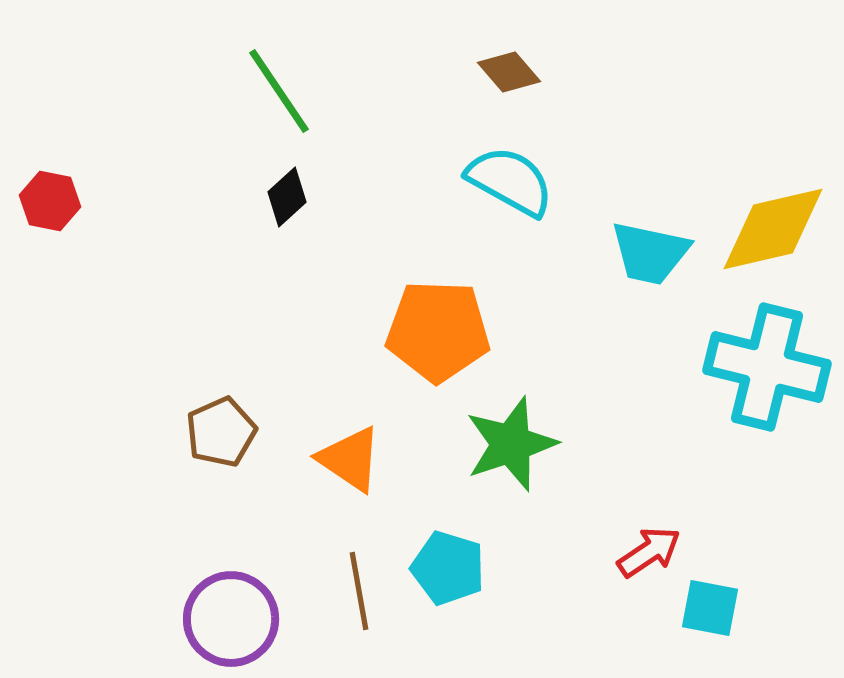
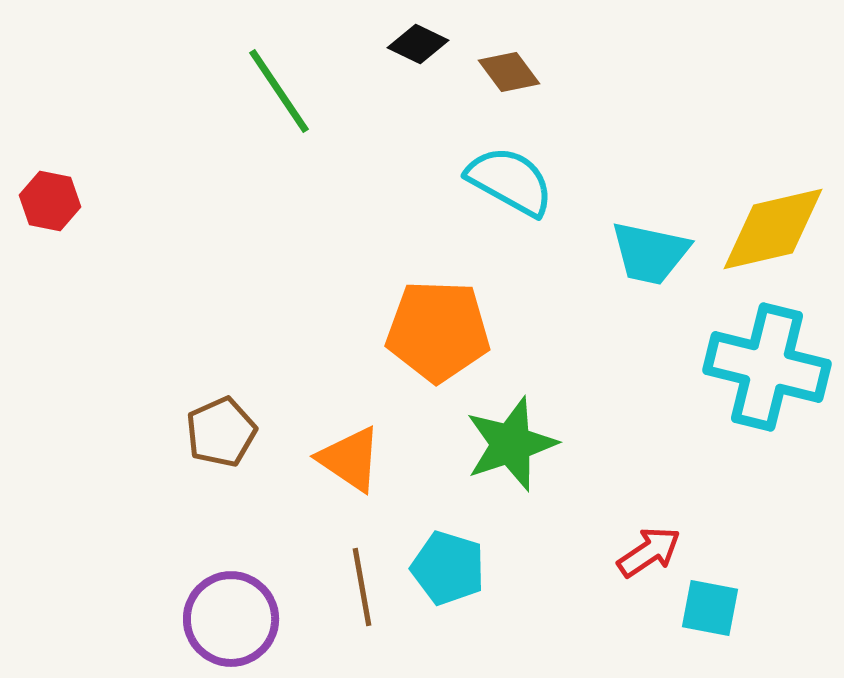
brown diamond: rotated 4 degrees clockwise
black diamond: moved 131 px right, 153 px up; rotated 68 degrees clockwise
brown line: moved 3 px right, 4 px up
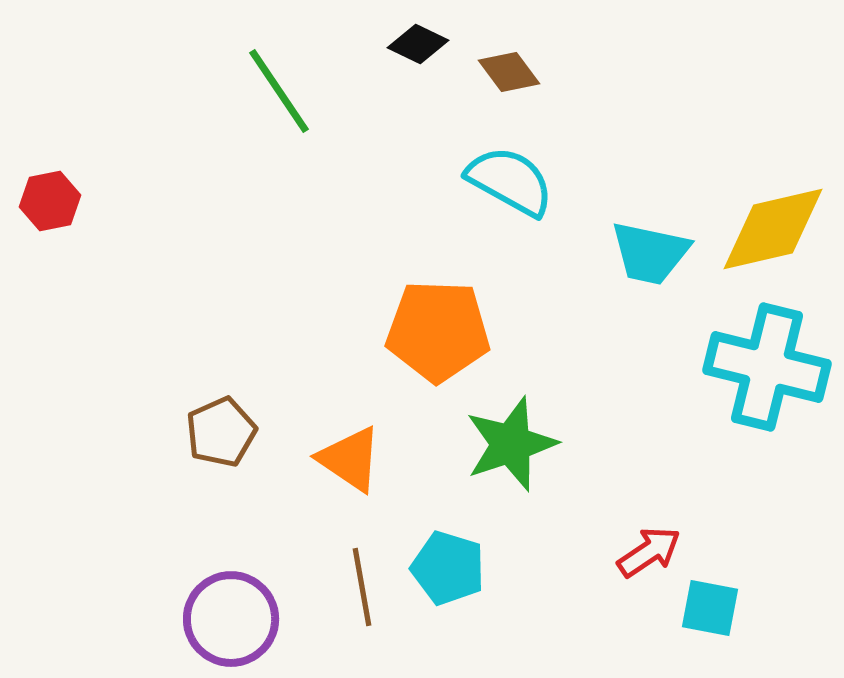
red hexagon: rotated 22 degrees counterclockwise
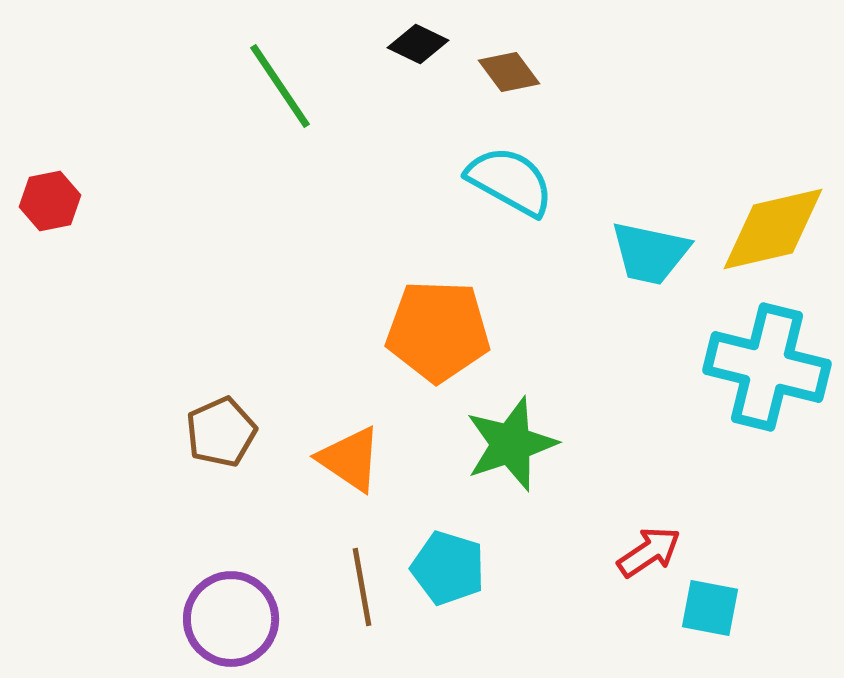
green line: moved 1 px right, 5 px up
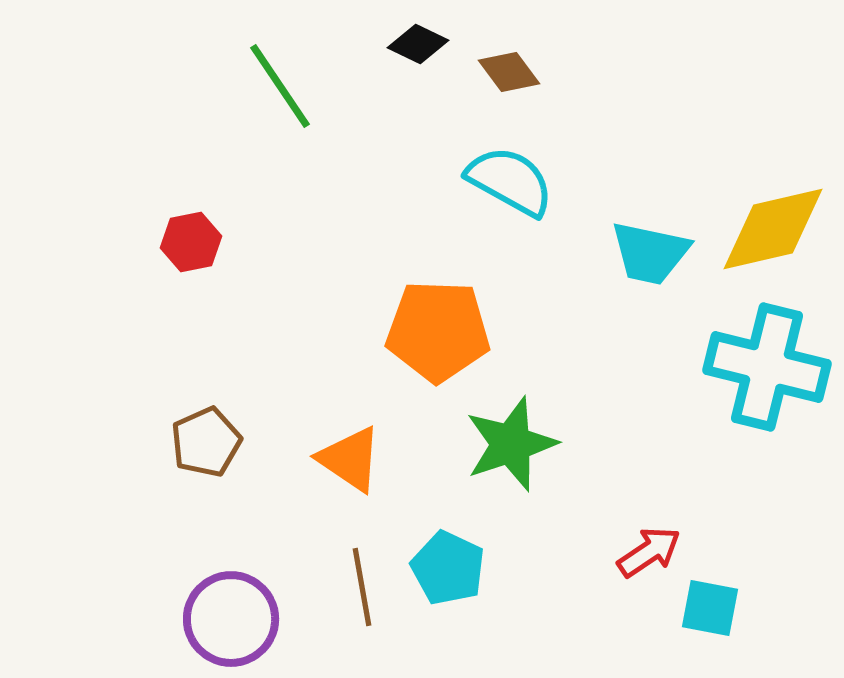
red hexagon: moved 141 px right, 41 px down
brown pentagon: moved 15 px left, 10 px down
cyan pentagon: rotated 8 degrees clockwise
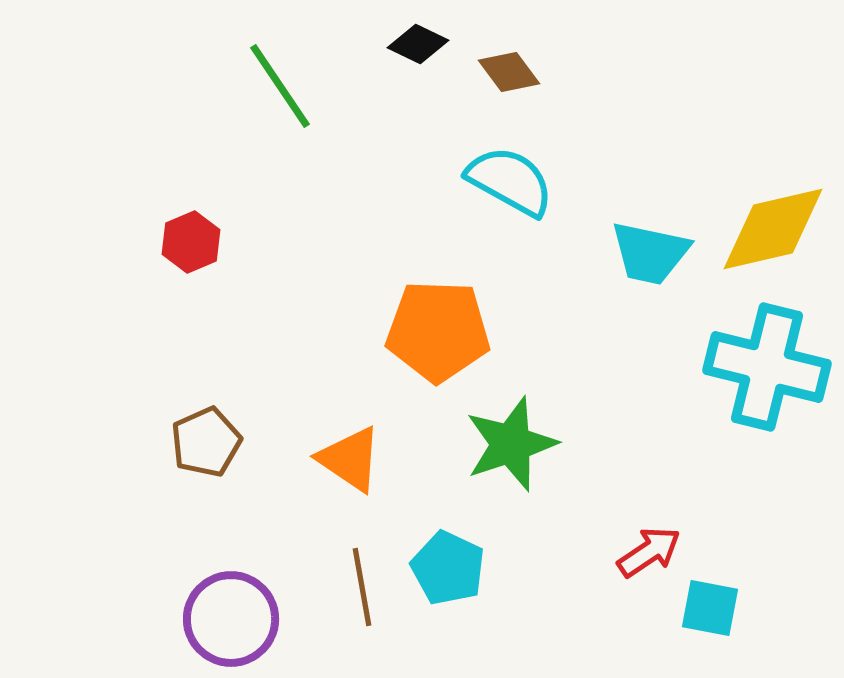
red hexagon: rotated 12 degrees counterclockwise
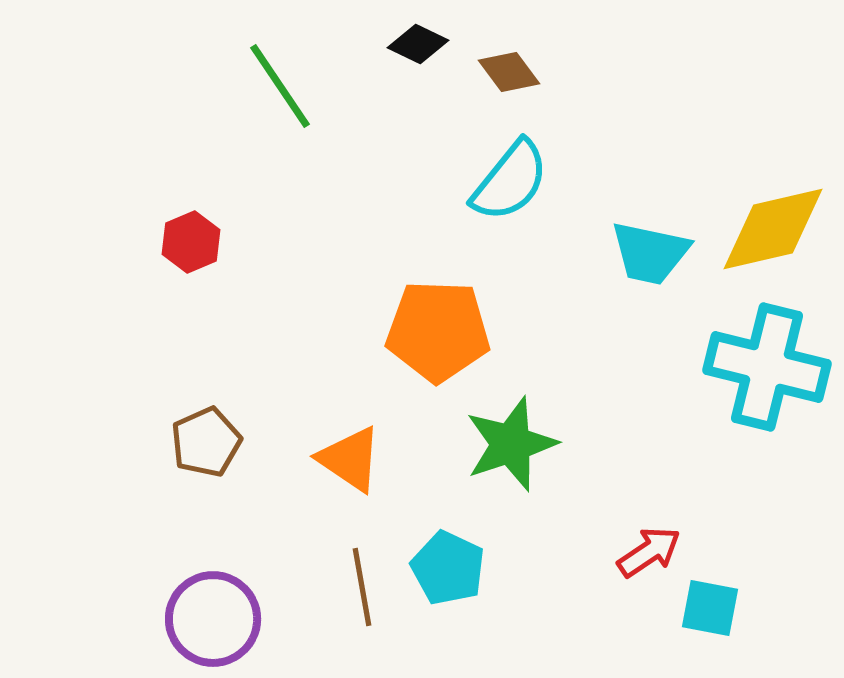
cyan semicircle: rotated 100 degrees clockwise
purple circle: moved 18 px left
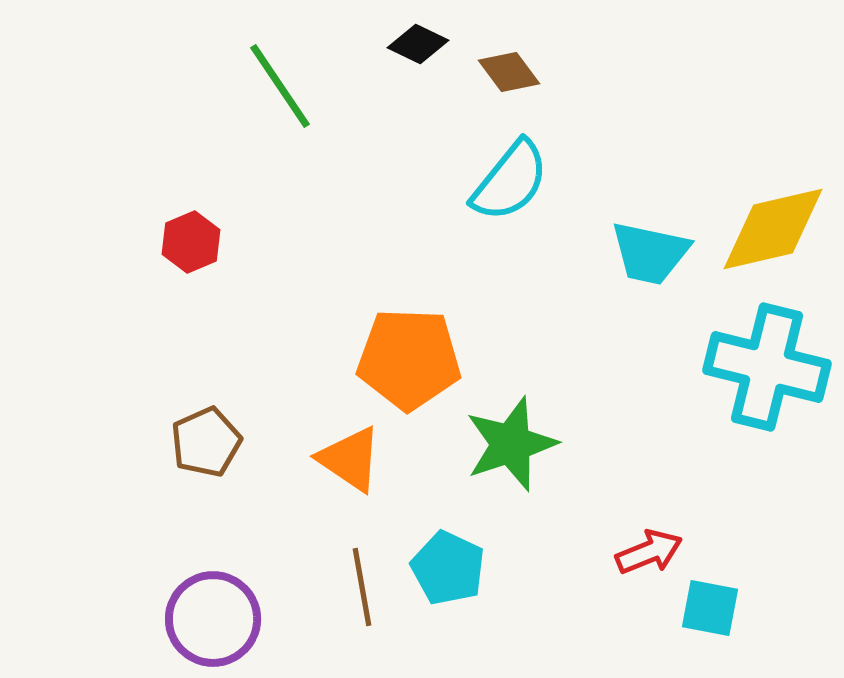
orange pentagon: moved 29 px left, 28 px down
red arrow: rotated 12 degrees clockwise
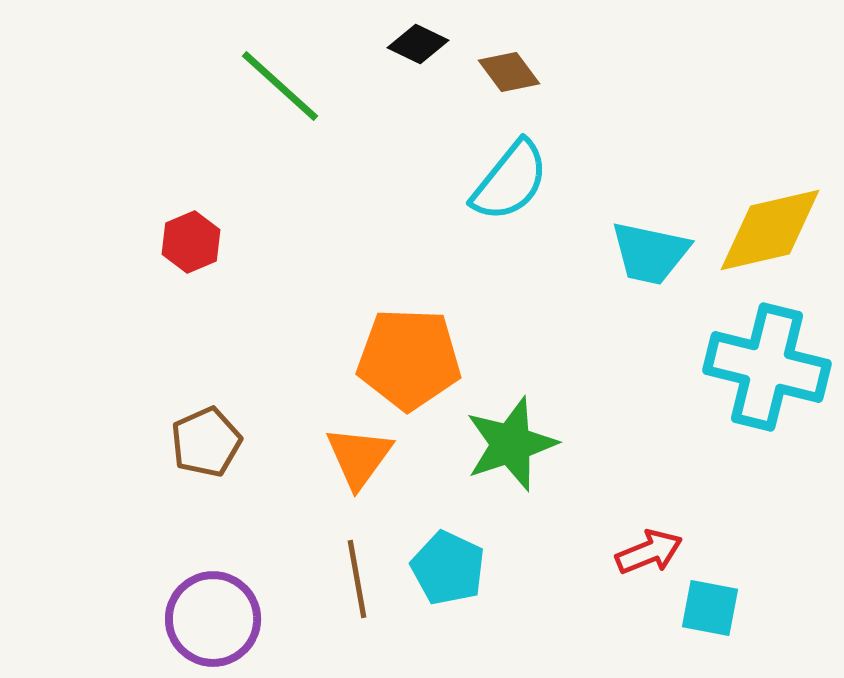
green line: rotated 14 degrees counterclockwise
yellow diamond: moved 3 px left, 1 px down
orange triangle: moved 9 px right, 2 px up; rotated 32 degrees clockwise
brown line: moved 5 px left, 8 px up
